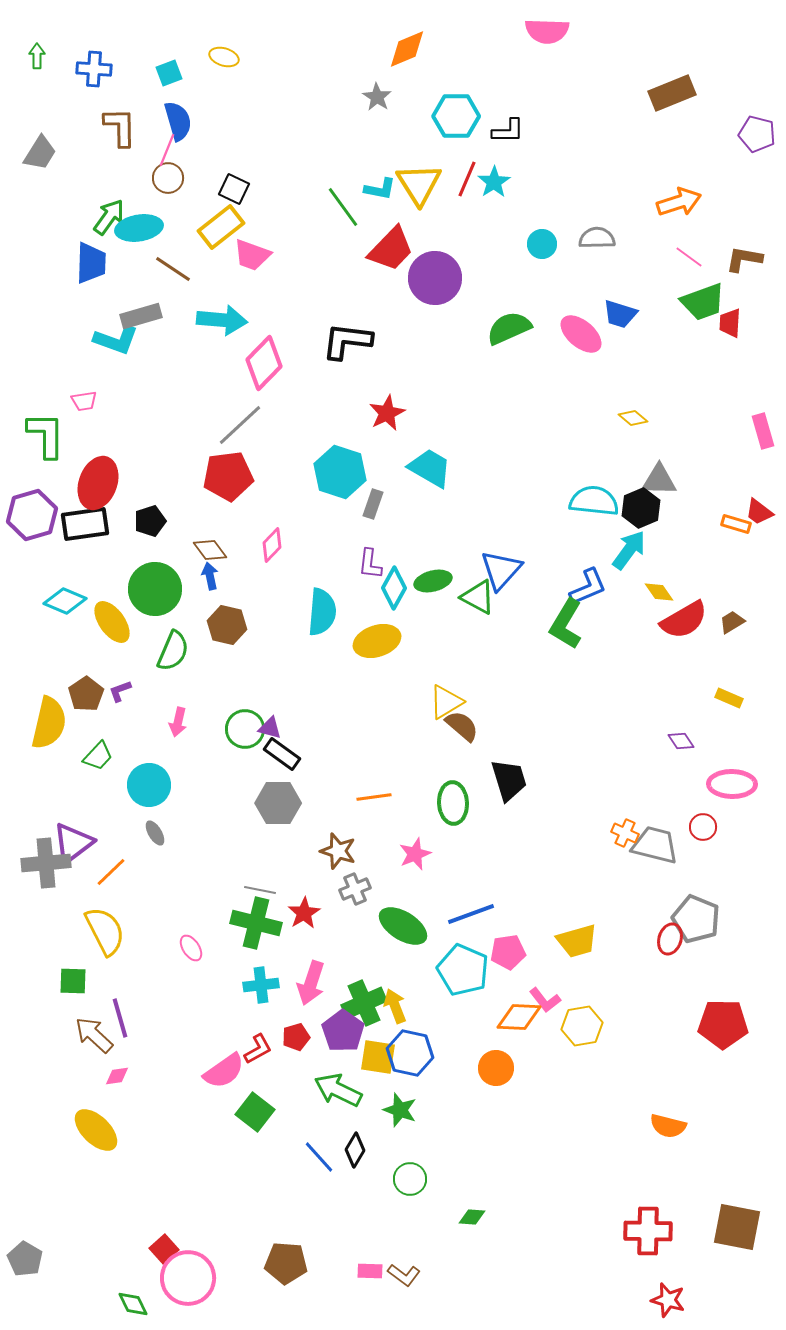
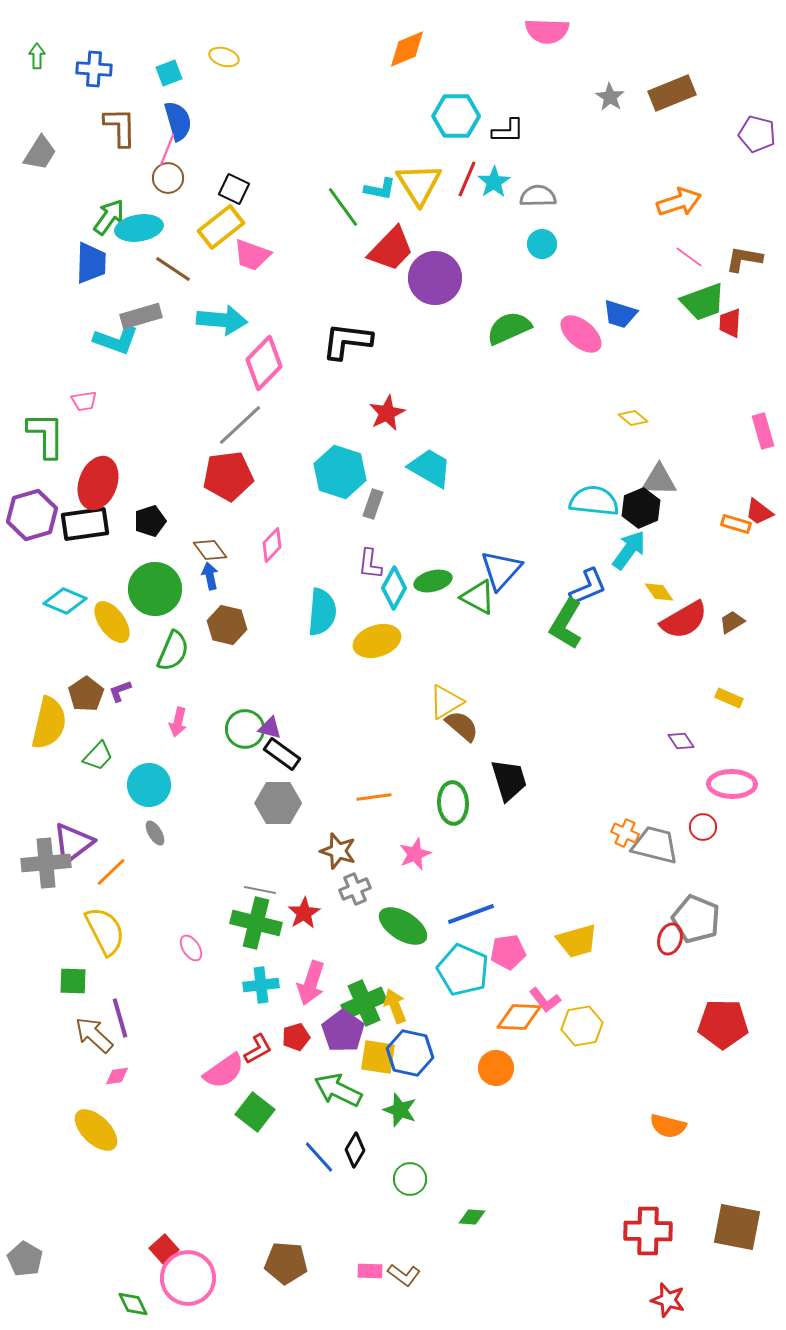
gray star at (377, 97): moved 233 px right
gray semicircle at (597, 238): moved 59 px left, 42 px up
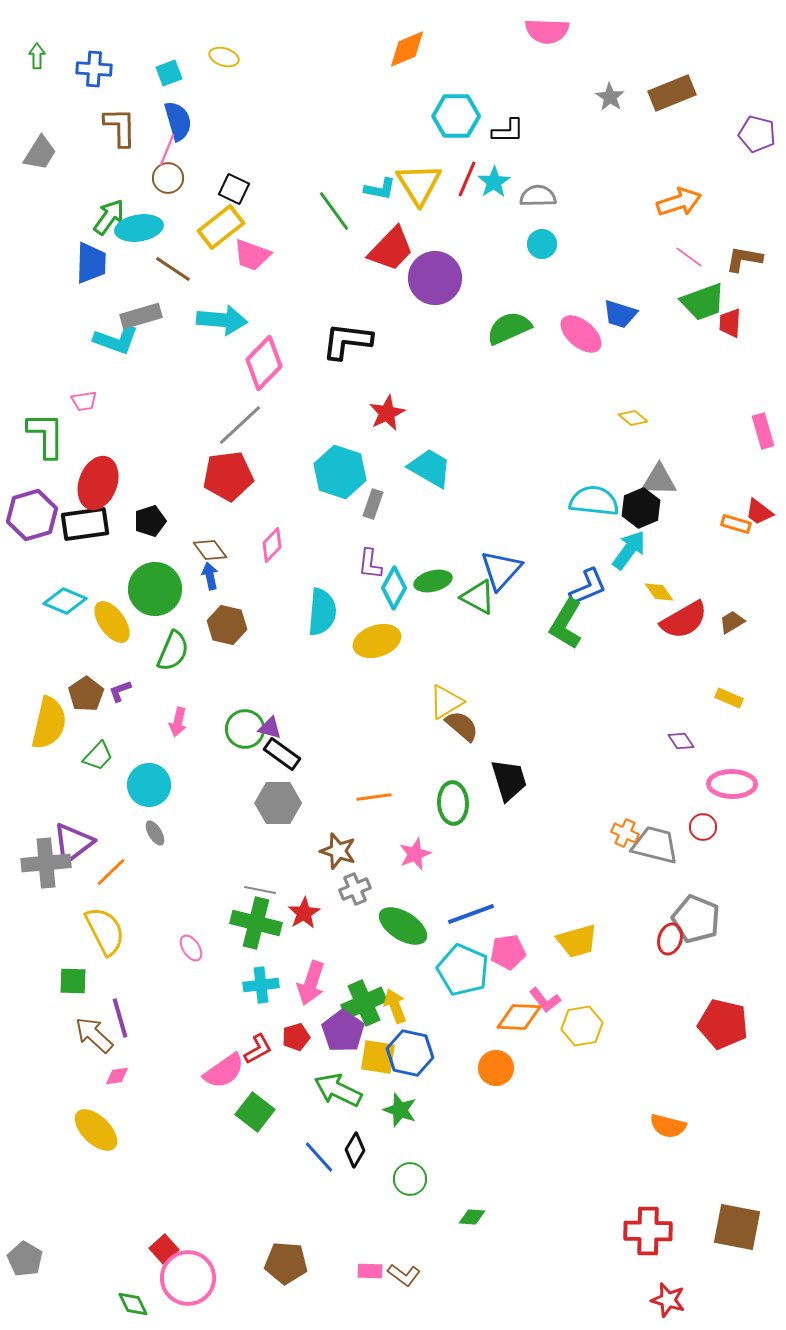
green line at (343, 207): moved 9 px left, 4 px down
red pentagon at (723, 1024): rotated 12 degrees clockwise
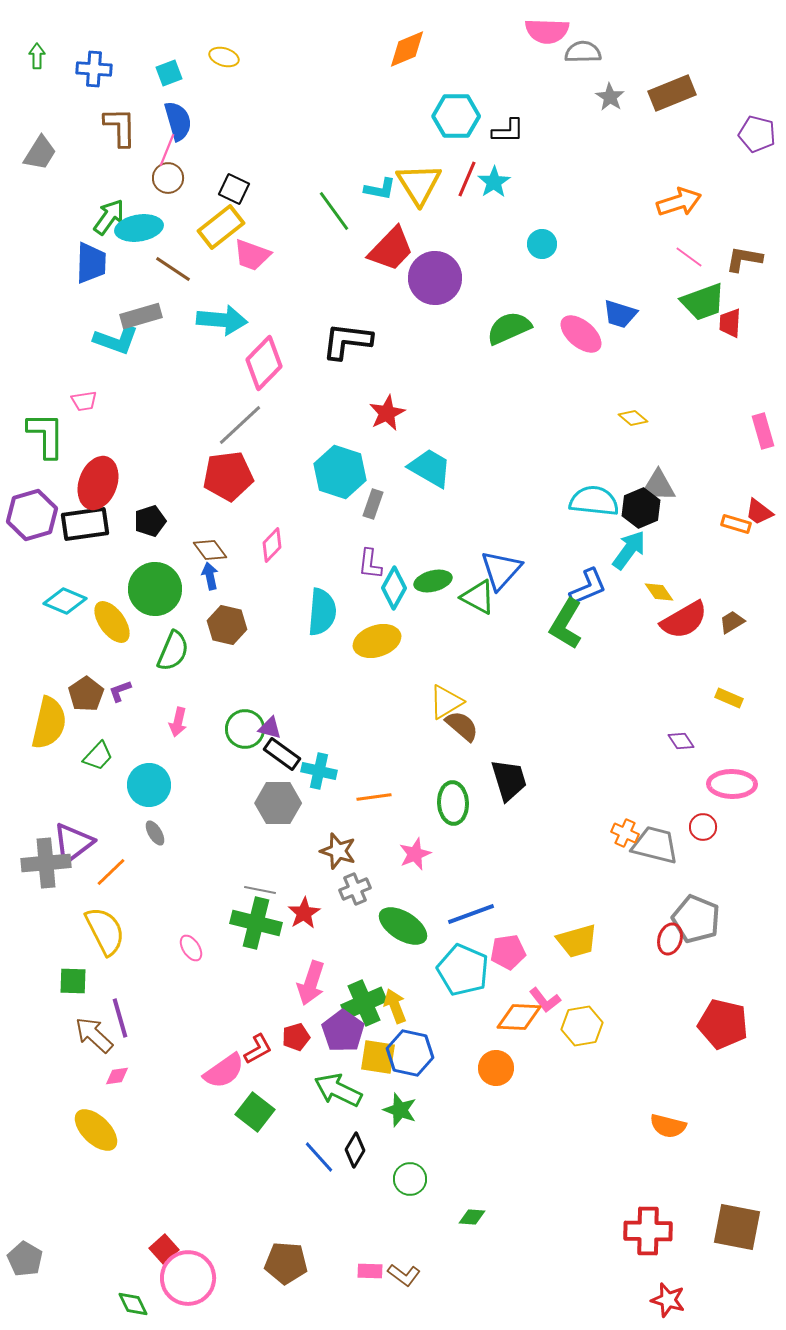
gray semicircle at (538, 196): moved 45 px right, 144 px up
gray triangle at (659, 480): moved 1 px left, 6 px down
cyan cross at (261, 985): moved 58 px right, 214 px up; rotated 20 degrees clockwise
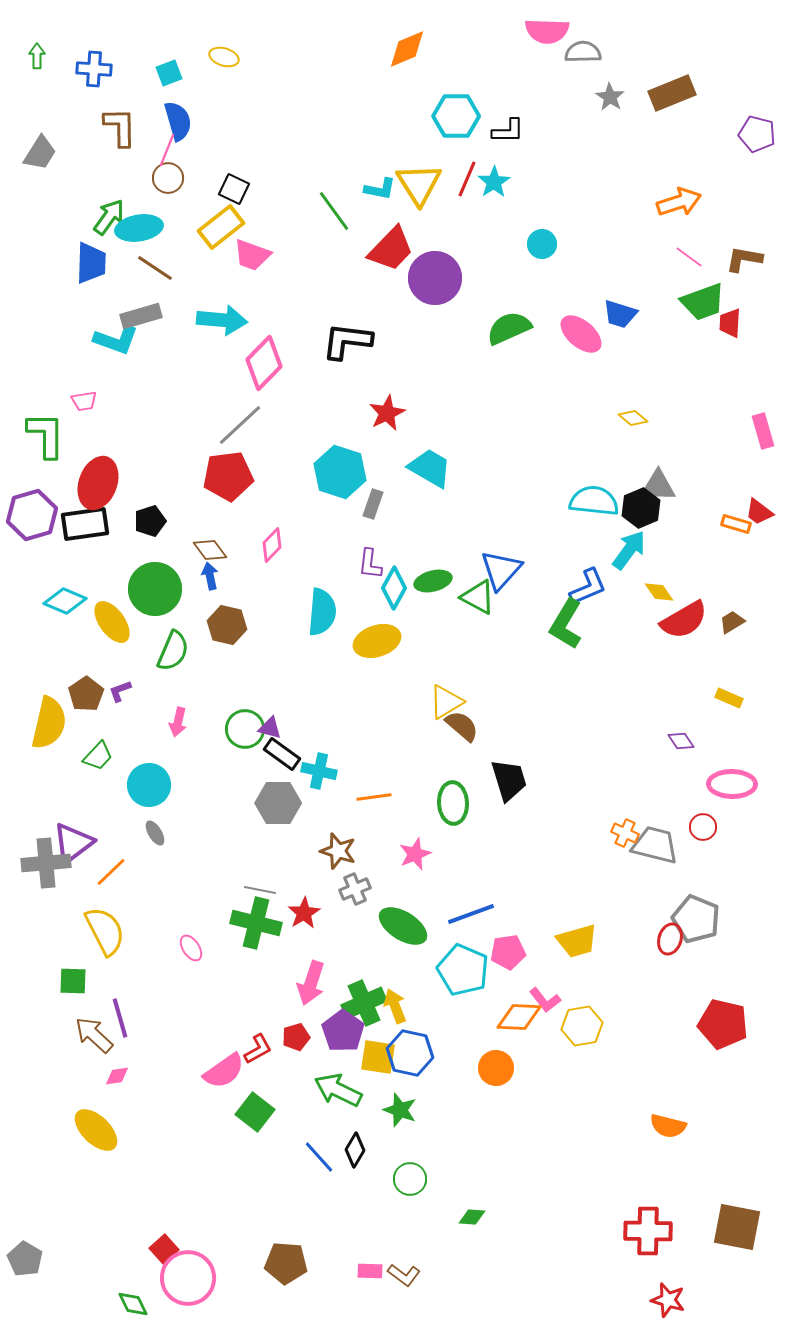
brown line at (173, 269): moved 18 px left, 1 px up
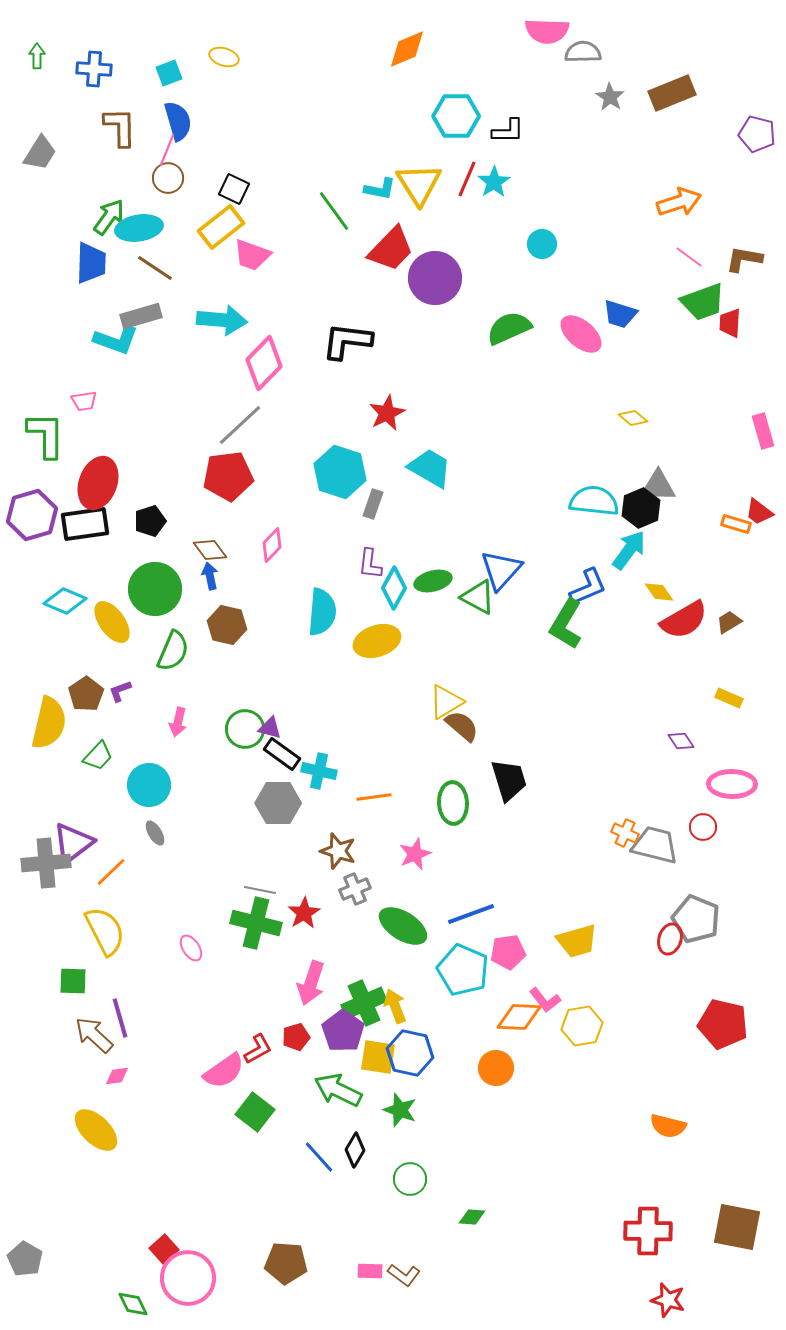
brown trapezoid at (732, 622): moved 3 px left
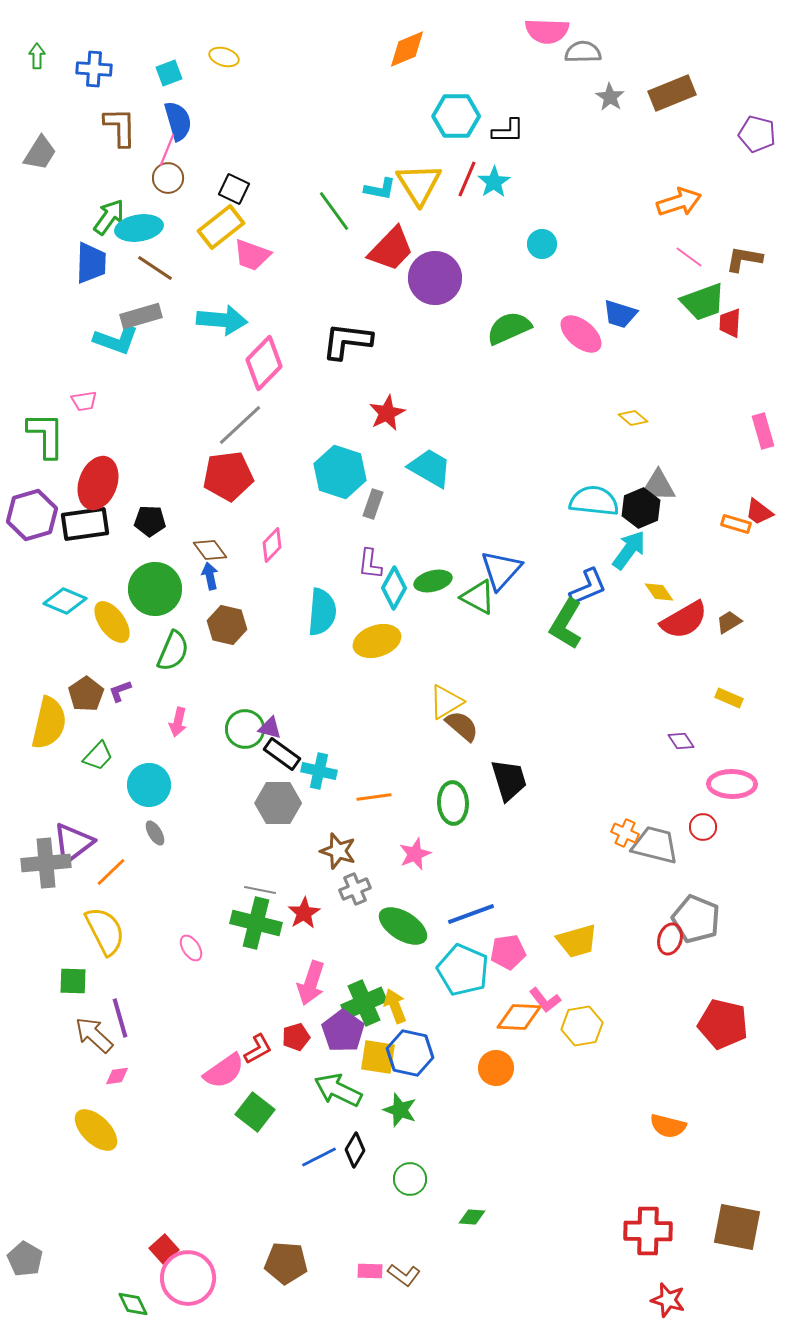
black pentagon at (150, 521): rotated 20 degrees clockwise
blue line at (319, 1157): rotated 75 degrees counterclockwise
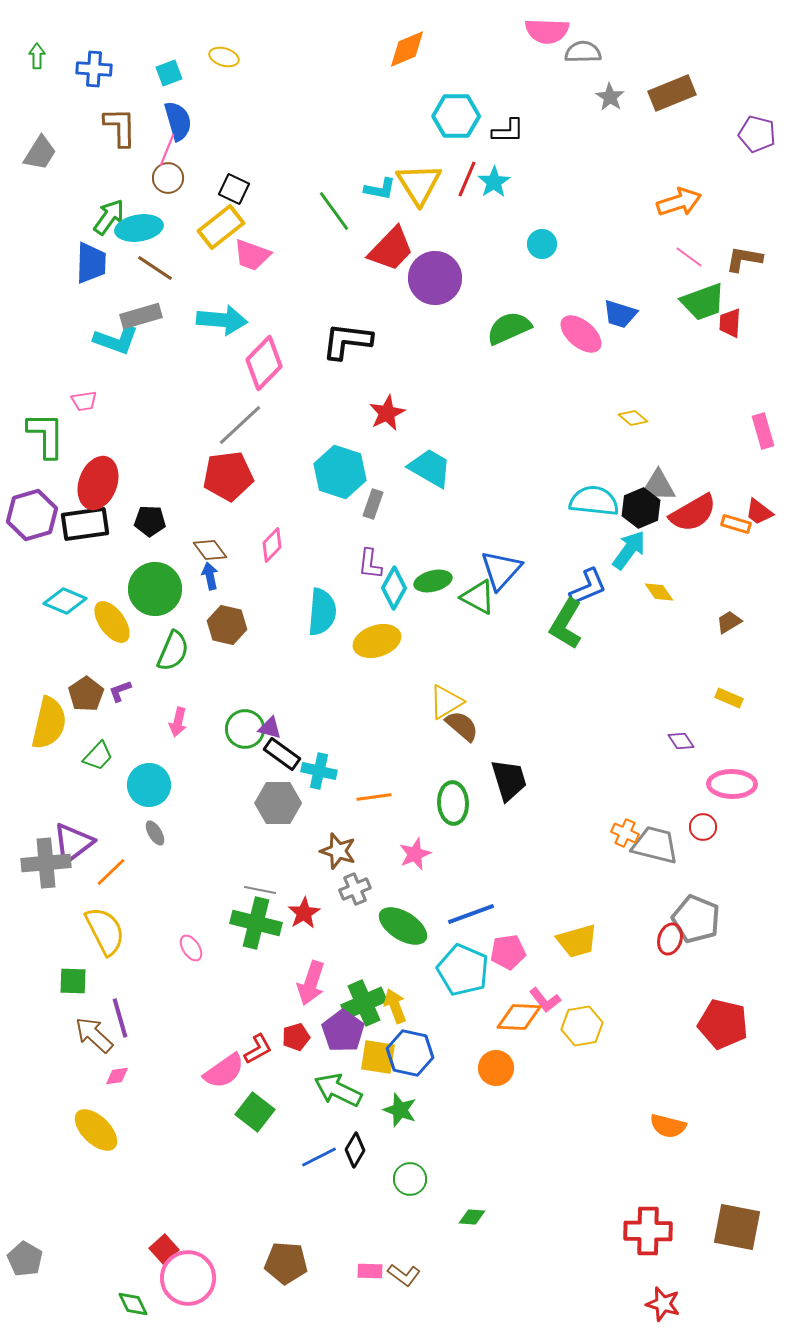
red semicircle at (684, 620): moved 9 px right, 107 px up
red star at (668, 1300): moved 5 px left, 4 px down
